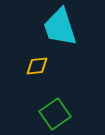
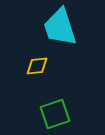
green square: rotated 16 degrees clockwise
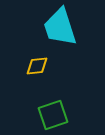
green square: moved 2 px left, 1 px down
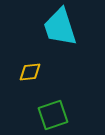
yellow diamond: moved 7 px left, 6 px down
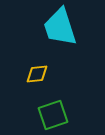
yellow diamond: moved 7 px right, 2 px down
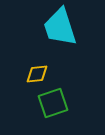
green square: moved 12 px up
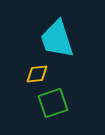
cyan trapezoid: moved 3 px left, 12 px down
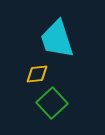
green square: moved 1 px left; rotated 24 degrees counterclockwise
